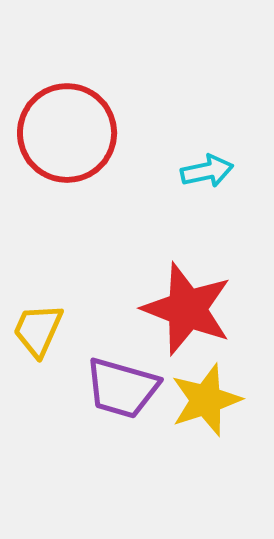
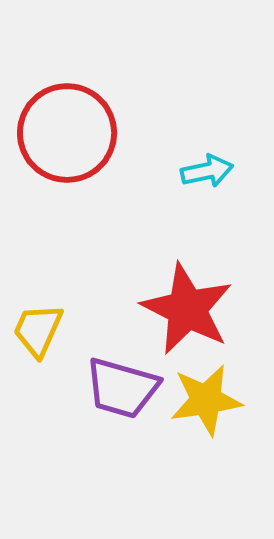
red star: rotated 6 degrees clockwise
yellow star: rotated 10 degrees clockwise
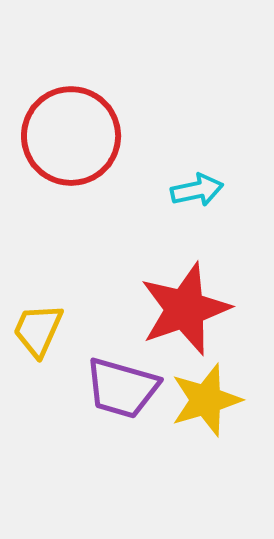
red circle: moved 4 px right, 3 px down
cyan arrow: moved 10 px left, 19 px down
red star: moved 2 px left; rotated 26 degrees clockwise
yellow star: rotated 8 degrees counterclockwise
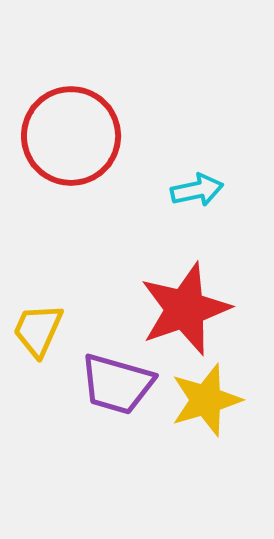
purple trapezoid: moved 5 px left, 4 px up
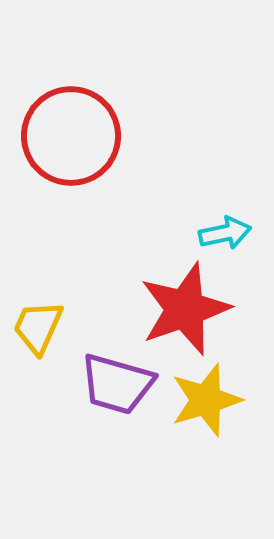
cyan arrow: moved 28 px right, 43 px down
yellow trapezoid: moved 3 px up
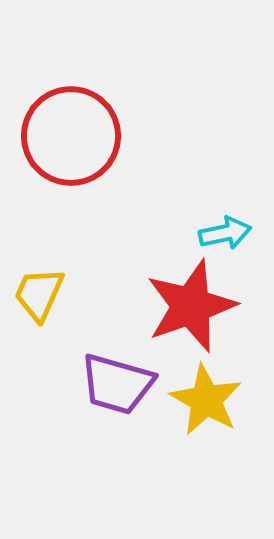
red star: moved 6 px right, 3 px up
yellow trapezoid: moved 1 px right, 33 px up
yellow star: rotated 26 degrees counterclockwise
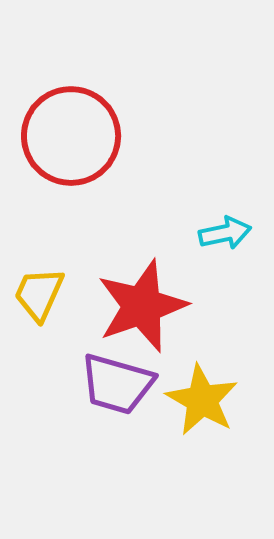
red star: moved 49 px left
yellow star: moved 4 px left
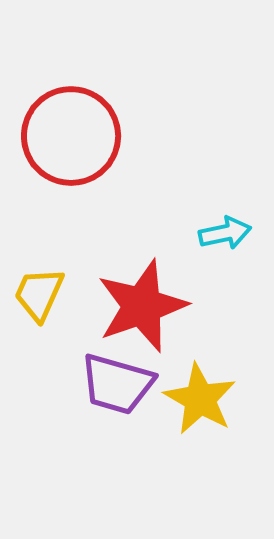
yellow star: moved 2 px left, 1 px up
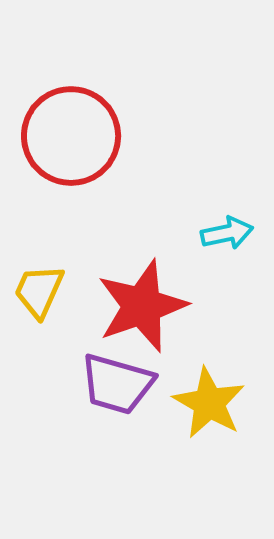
cyan arrow: moved 2 px right
yellow trapezoid: moved 3 px up
yellow star: moved 9 px right, 4 px down
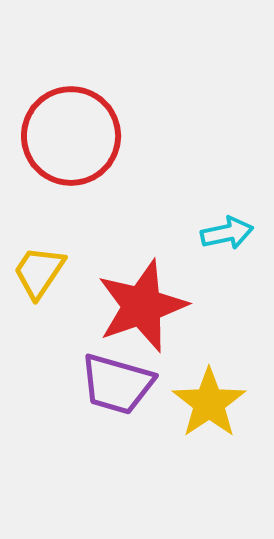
yellow trapezoid: moved 19 px up; rotated 10 degrees clockwise
yellow star: rotated 8 degrees clockwise
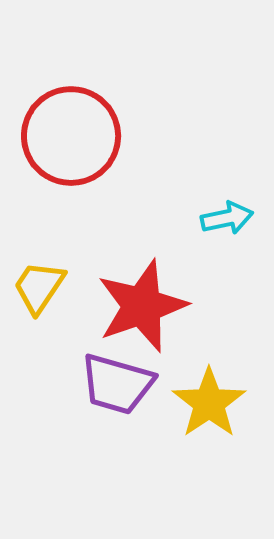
cyan arrow: moved 15 px up
yellow trapezoid: moved 15 px down
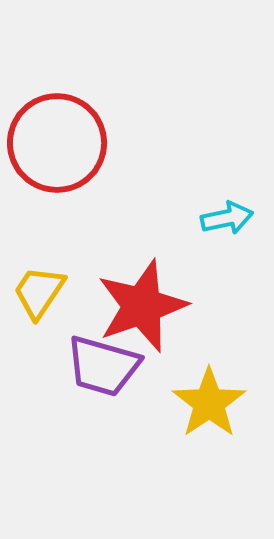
red circle: moved 14 px left, 7 px down
yellow trapezoid: moved 5 px down
purple trapezoid: moved 14 px left, 18 px up
